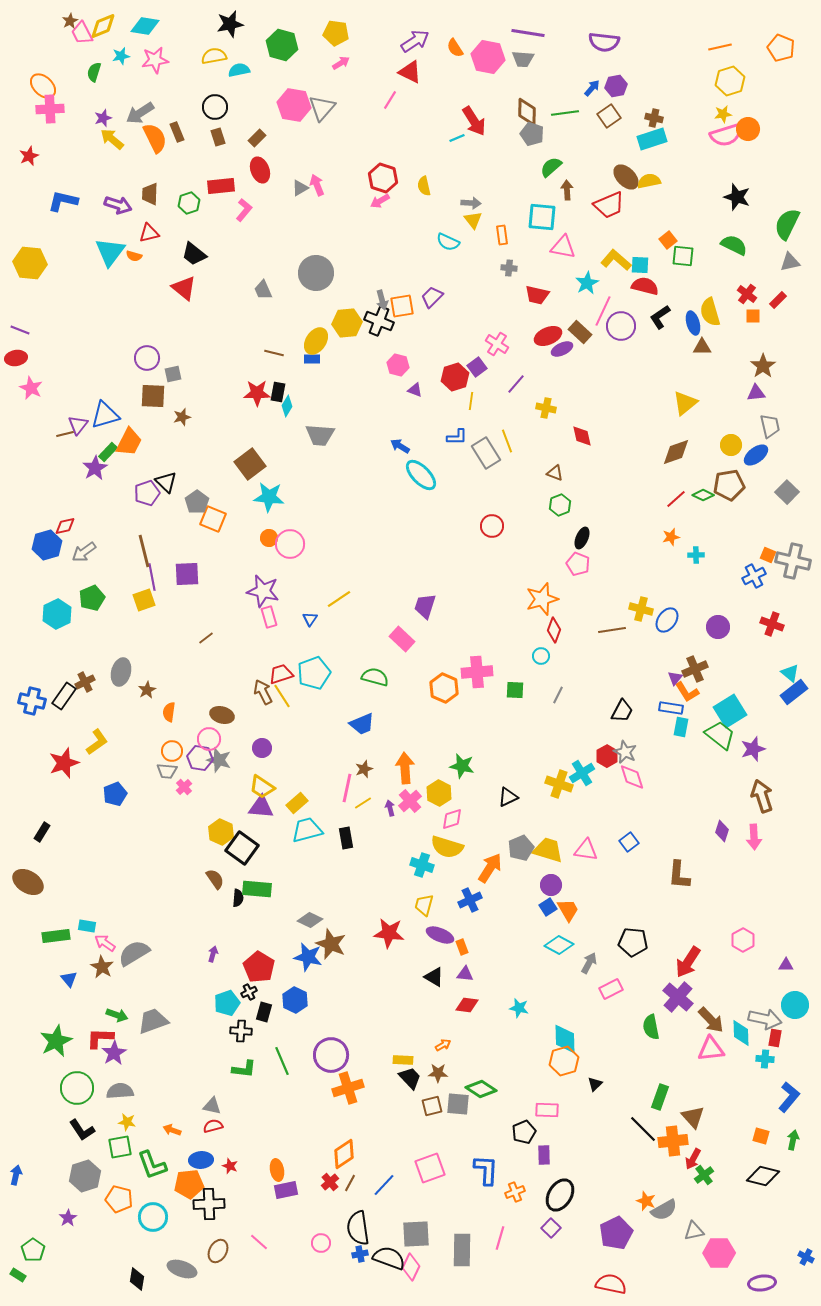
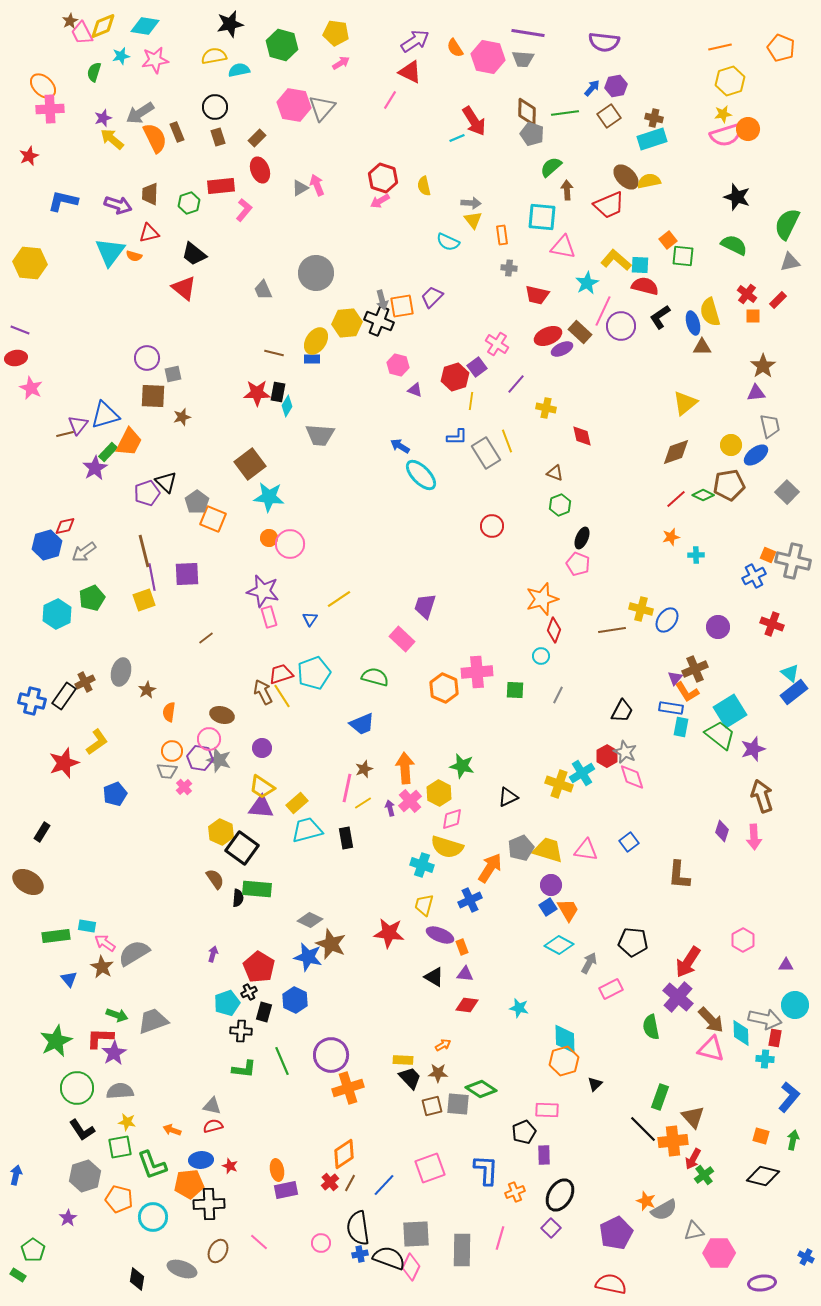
pink triangle at (711, 1049): rotated 20 degrees clockwise
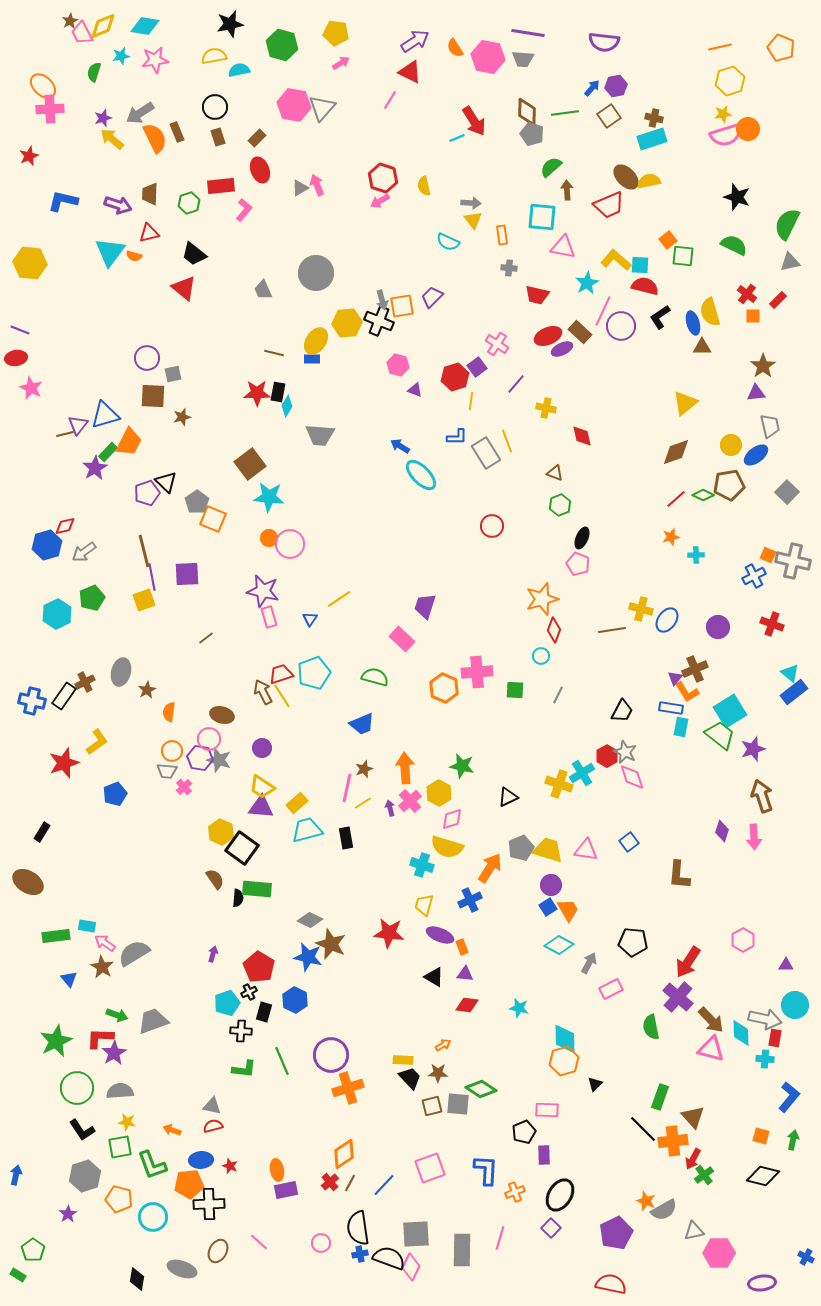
purple star at (68, 1218): moved 4 px up
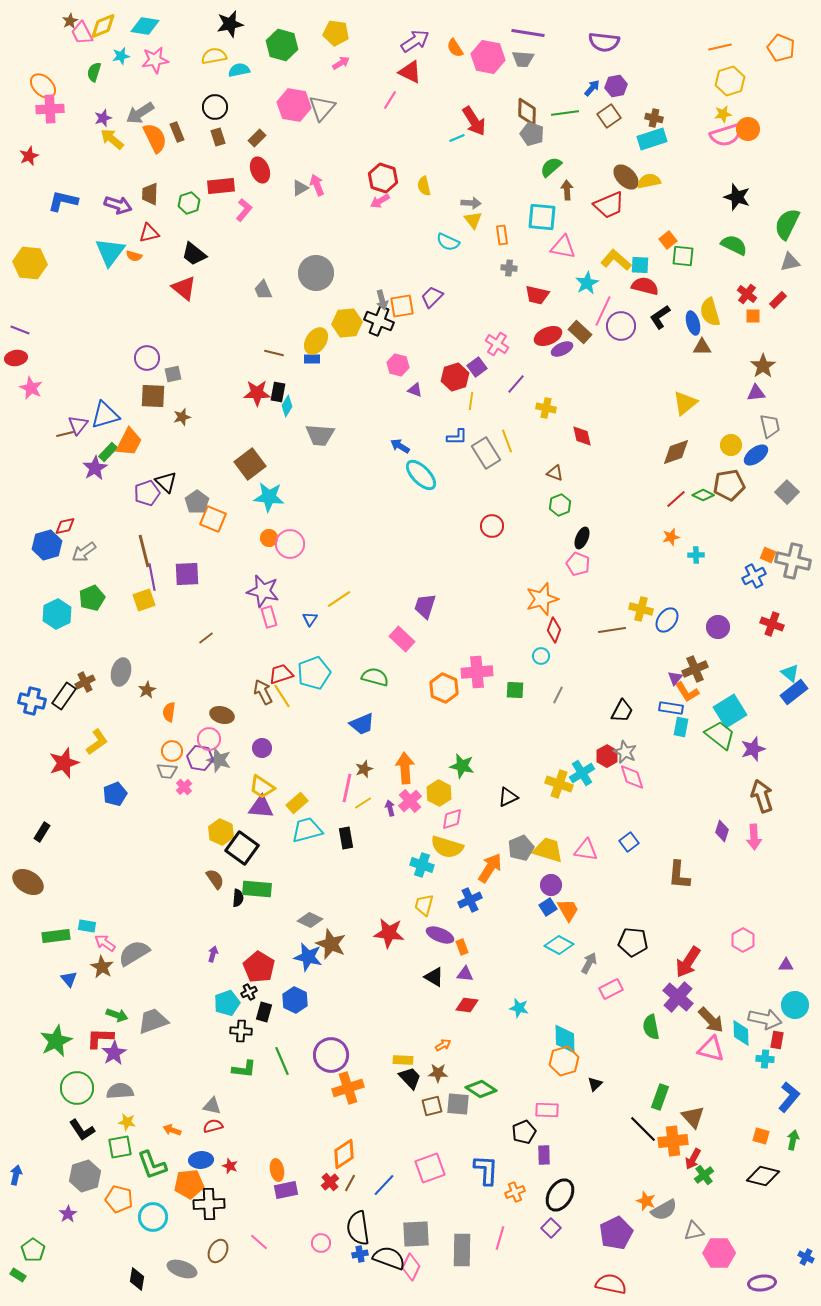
red rectangle at (775, 1038): moved 2 px right, 2 px down
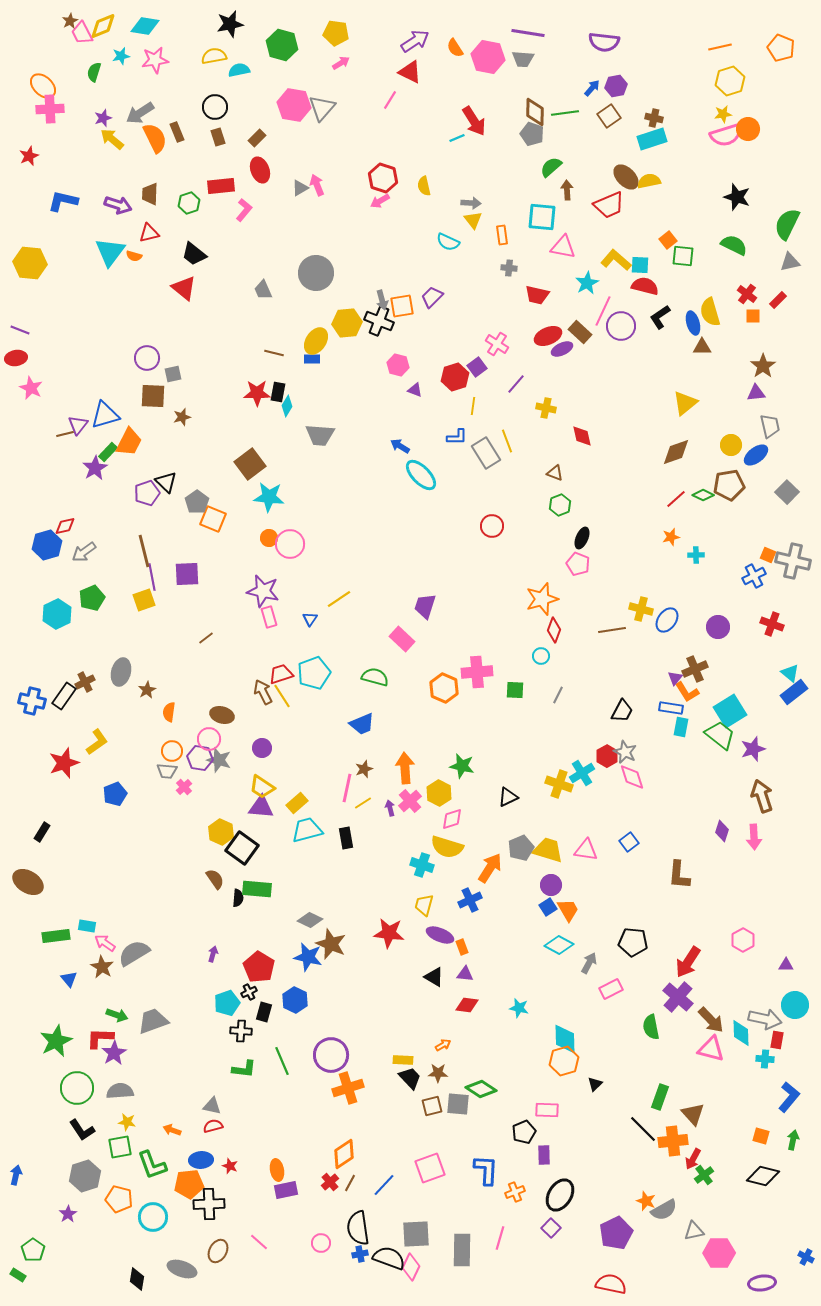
brown diamond at (527, 112): moved 8 px right
yellow line at (471, 401): moved 2 px right, 5 px down
brown triangle at (693, 1117): moved 3 px up
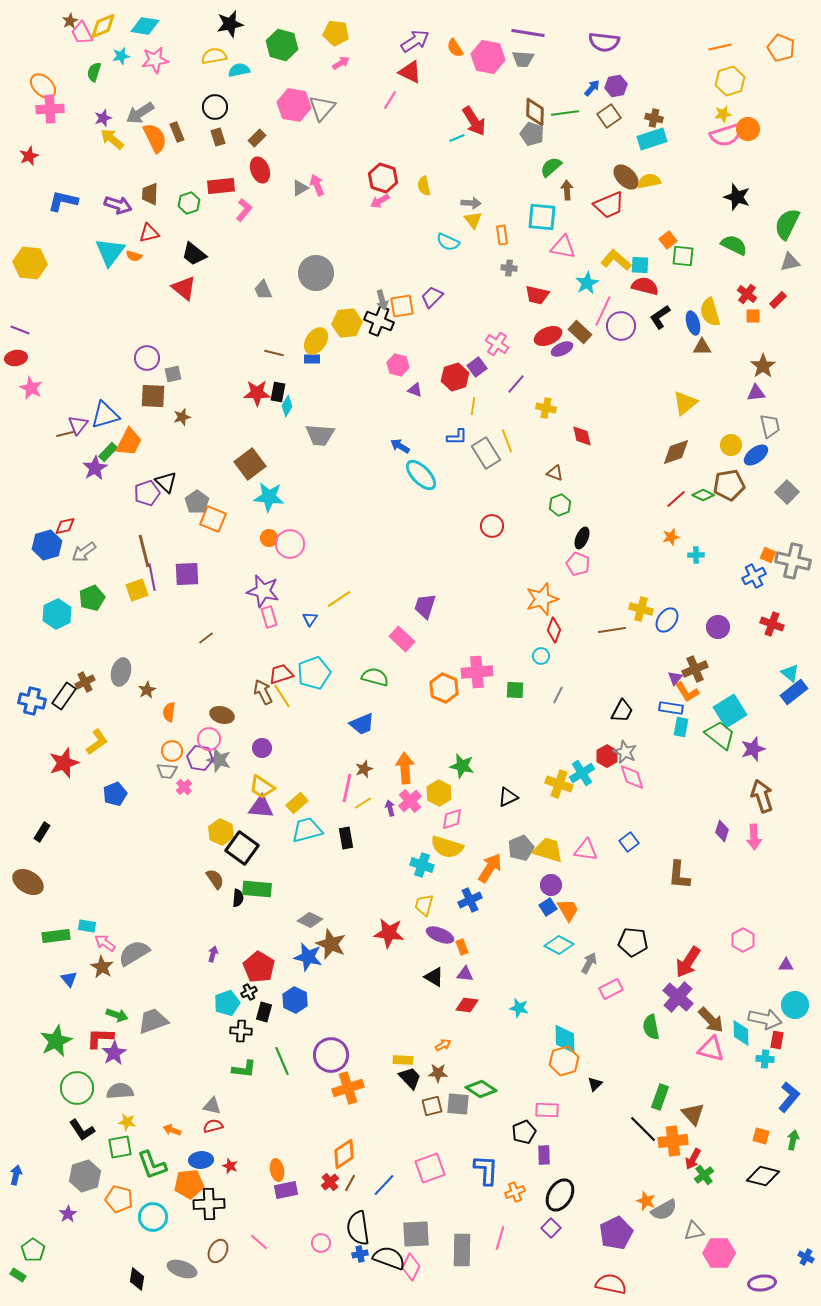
yellow square at (144, 600): moved 7 px left, 10 px up
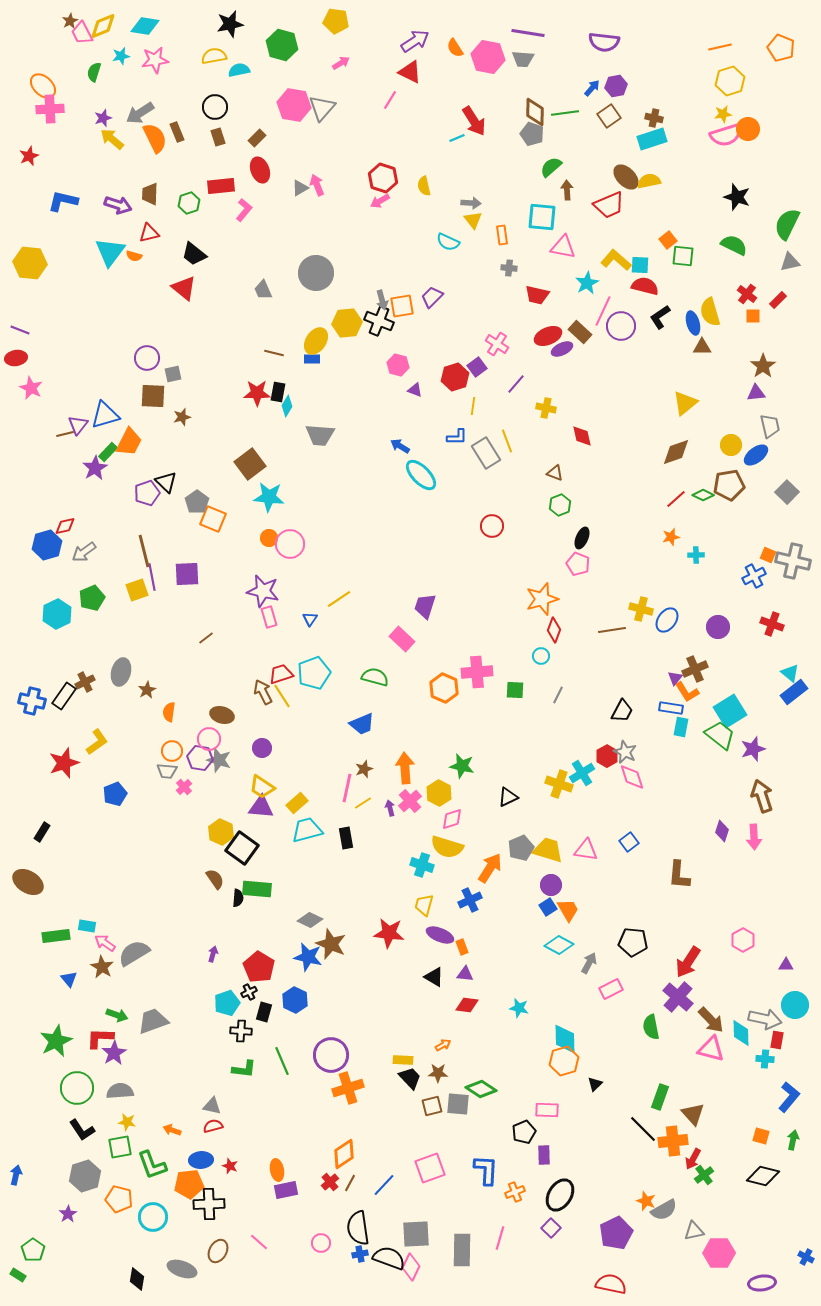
yellow pentagon at (336, 33): moved 12 px up
